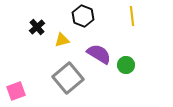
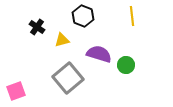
black cross: rotated 14 degrees counterclockwise
purple semicircle: rotated 15 degrees counterclockwise
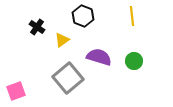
yellow triangle: rotated 21 degrees counterclockwise
purple semicircle: moved 3 px down
green circle: moved 8 px right, 4 px up
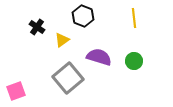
yellow line: moved 2 px right, 2 px down
